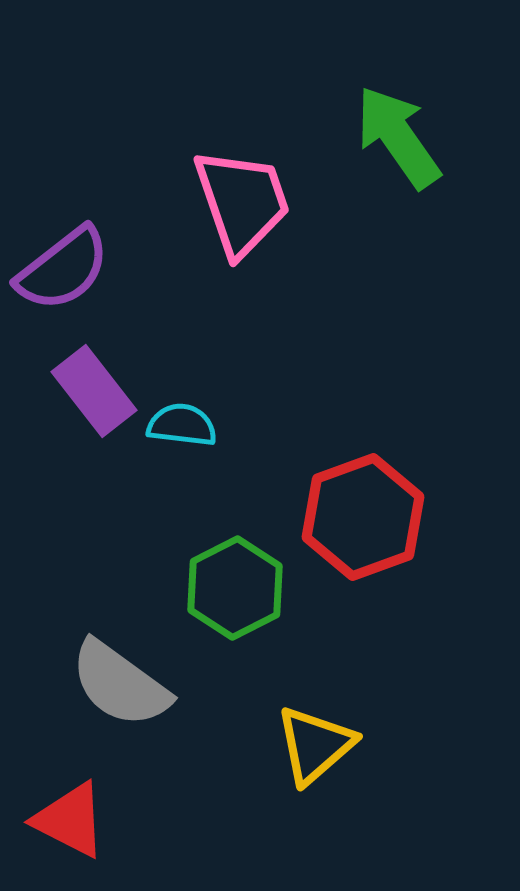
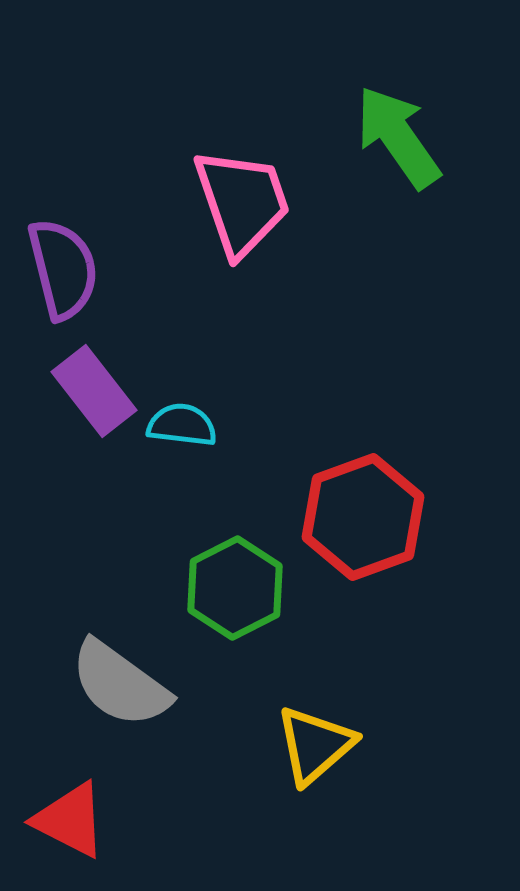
purple semicircle: rotated 66 degrees counterclockwise
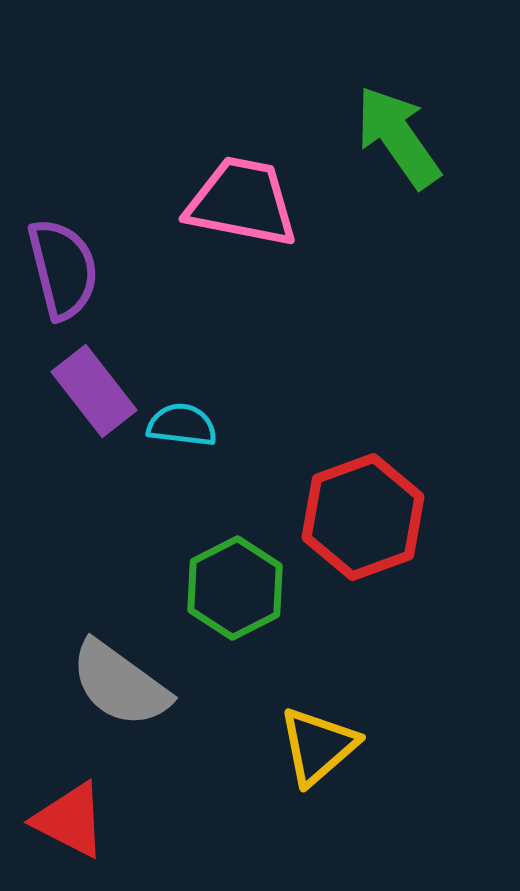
pink trapezoid: rotated 60 degrees counterclockwise
yellow triangle: moved 3 px right, 1 px down
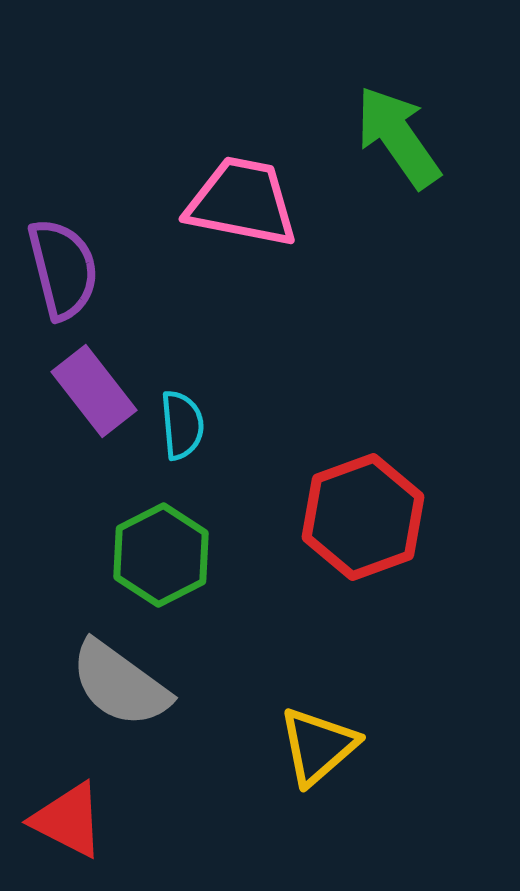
cyan semicircle: rotated 78 degrees clockwise
green hexagon: moved 74 px left, 33 px up
red triangle: moved 2 px left
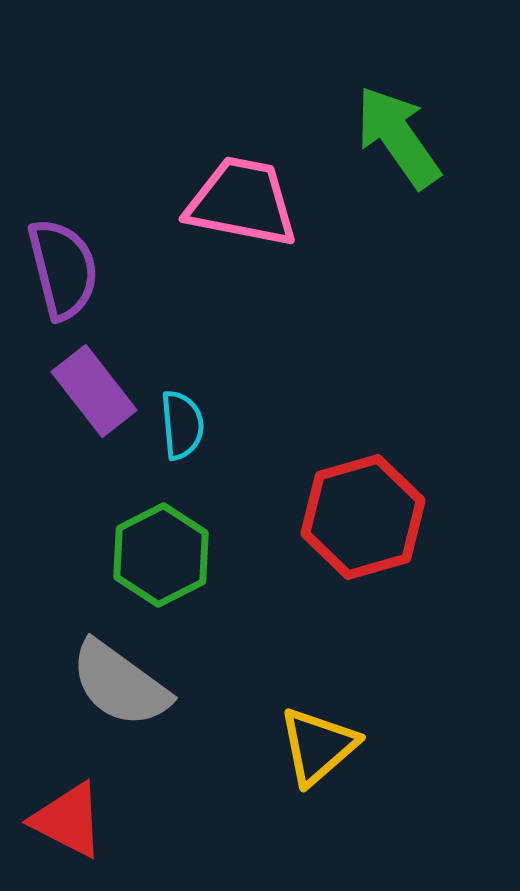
red hexagon: rotated 4 degrees clockwise
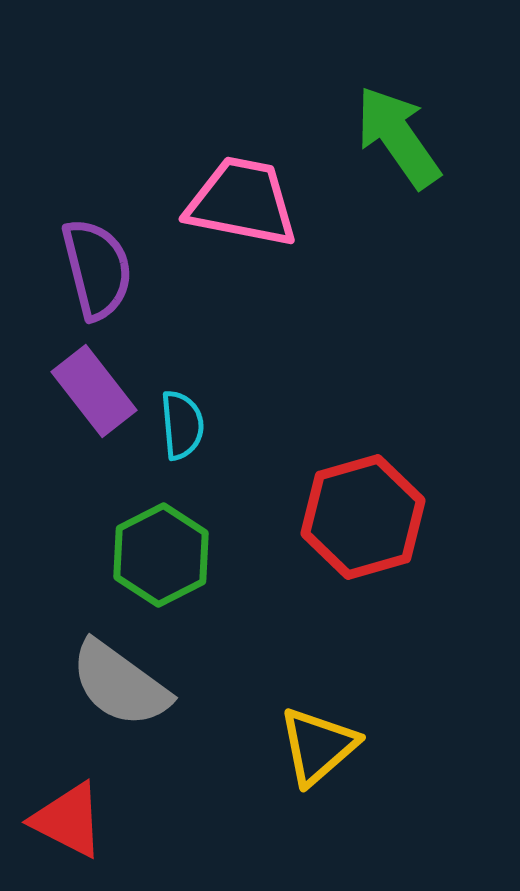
purple semicircle: moved 34 px right
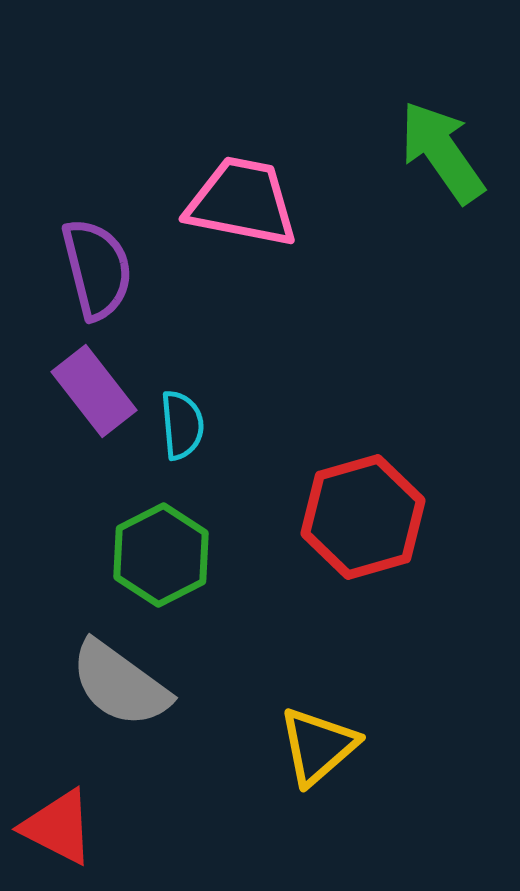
green arrow: moved 44 px right, 15 px down
red triangle: moved 10 px left, 7 px down
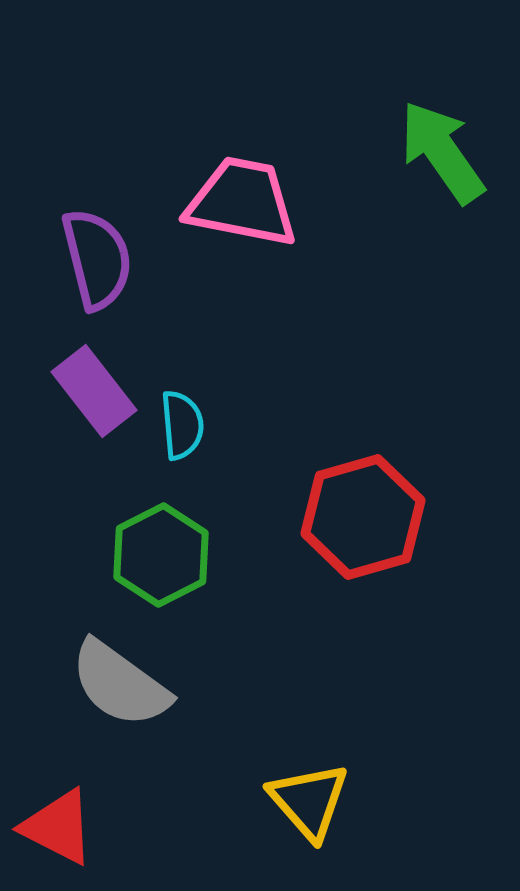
purple semicircle: moved 10 px up
yellow triangle: moved 9 px left, 55 px down; rotated 30 degrees counterclockwise
